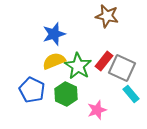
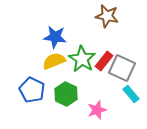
blue star: moved 1 px right, 3 px down; rotated 25 degrees clockwise
green star: moved 4 px right, 7 px up
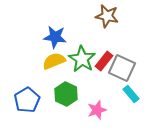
blue pentagon: moved 5 px left, 10 px down; rotated 15 degrees clockwise
